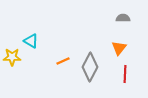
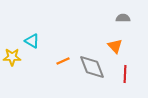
cyan triangle: moved 1 px right
orange triangle: moved 4 px left, 2 px up; rotated 21 degrees counterclockwise
gray diamond: moved 2 px right; rotated 48 degrees counterclockwise
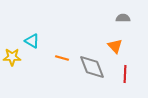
orange line: moved 1 px left, 3 px up; rotated 40 degrees clockwise
